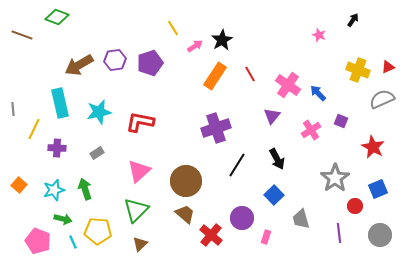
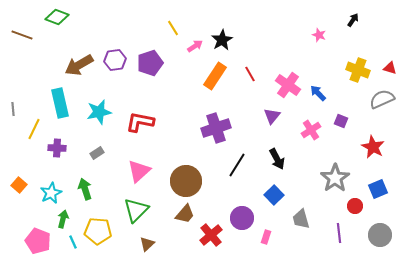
red triangle at (388, 67): moved 2 px right, 1 px down; rotated 40 degrees clockwise
cyan star at (54, 190): moved 3 px left, 3 px down; rotated 10 degrees counterclockwise
brown trapezoid at (185, 214): rotated 90 degrees clockwise
green arrow at (63, 219): rotated 90 degrees counterclockwise
red cross at (211, 235): rotated 10 degrees clockwise
brown triangle at (140, 244): moved 7 px right
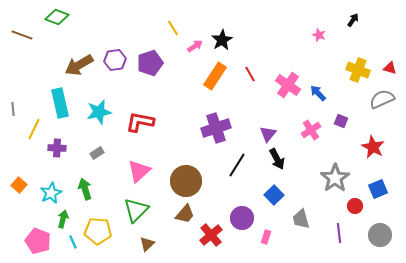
purple triangle at (272, 116): moved 4 px left, 18 px down
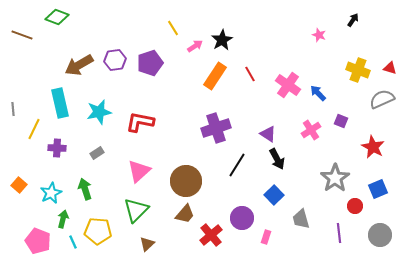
purple triangle at (268, 134): rotated 36 degrees counterclockwise
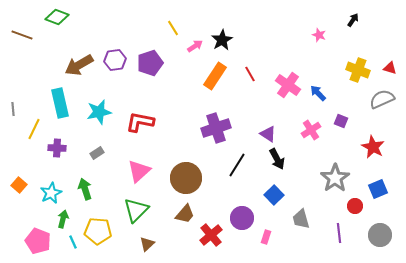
brown circle at (186, 181): moved 3 px up
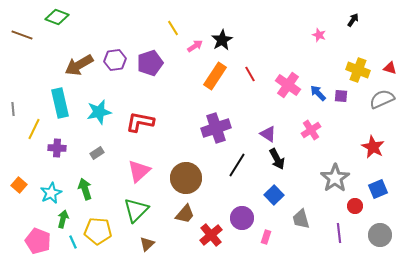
purple square at (341, 121): moved 25 px up; rotated 16 degrees counterclockwise
